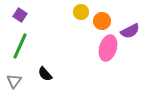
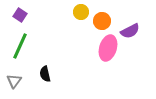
black semicircle: rotated 28 degrees clockwise
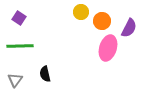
purple square: moved 1 px left, 3 px down
purple semicircle: moved 1 px left, 3 px up; rotated 36 degrees counterclockwise
green line: rotated 64 degrees clockwise
gray triangle: moved 1 px right, 1 px up
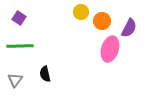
pink ellipse: moved 2 px right, 1 px down
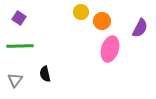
purple semicircle: moved 11 px right
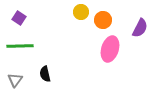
orange circle: moved 1 px right, 1 px up
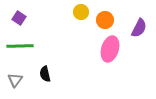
orange circle: moved 2 px right
purple semicircle: moved 1 px left
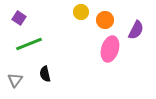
purple semicircle: moved 3 px left, 2 px down
green line: moved 9 px right, 2 px up; rotated 20 degrees counterclockwise
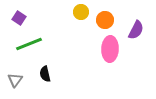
pink ellipse: rotated 15 degrees counterclockwise
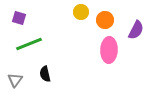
purple square: rotated 16 degrees counterclockwise
pink ellipse: moved 1 px left, 1 px down
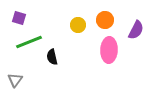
yellow circle: moved 3 px left, 13 px down
green line: moved 2 px up
black semicircle: moved 7 px right, 17 px up
